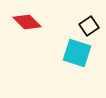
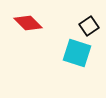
red diamond: moved 1 px right, 1 px down
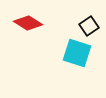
red diamond: rotated 12 degrees counterclockwise
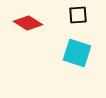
black square: moved 11 px left, 11 px up; rotated 30 degrees clockwise
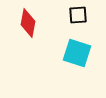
red diamond: rotated 68 degrees clockwise
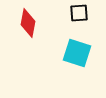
black square: moved 1 px right, 2 px up
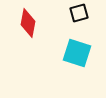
black square: rotated 12 degrees counterclockwise
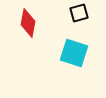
cyan square: moved 3 px left
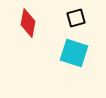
black square: moved 3 px left, 5 px down
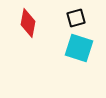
cyan square: moved 5 px right, 5 px up
